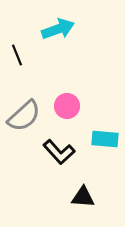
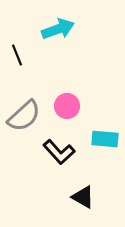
black triangle: rotated 25 degrees clockwise
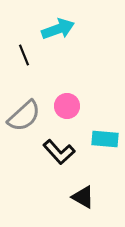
black line: moved 7 px right
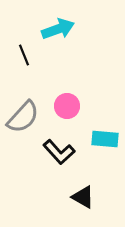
gray semicircle: moved 1 px left, 1 px down; rotated 6 degrees counterclockwise
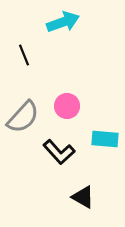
cyan arrow: moved 5 px right, 7 px up
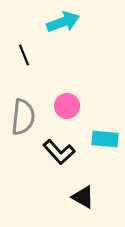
gray semicircle: rotated 36 degrees counterclockwise
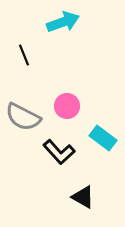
gray semicircle: rotated 111 degrees clockwise
cyan rectangle: moved 2 px left, 1 px up; rotated 32 degrees clockwise
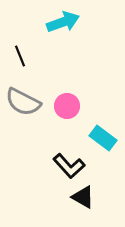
black line: moved 4 px left, 1 px down
gray semicircle: moved 15 px up
black L-shape: moved 10 px right, 14 px down
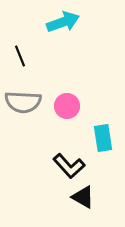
gray semicircle: rotated 24 degrees counterclockwise
cyan rectangle: rotated 44 degrees clockwise
